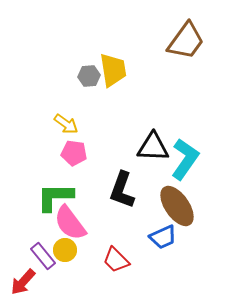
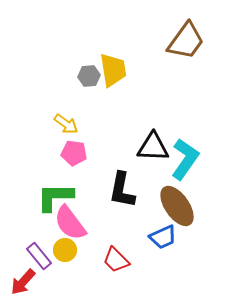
black L-shape: rotated 9 degrees counterclockwise
purple rectangle: moved 4 px left
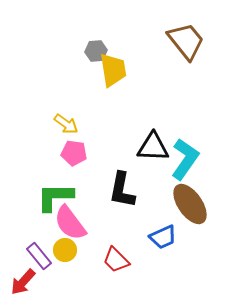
brown trapezoid: rotated 75 degrees counterclockwise
gray hexagon: moved 7 px right, 25 px up
brown ellipse: moved 13 px right, 2 px up
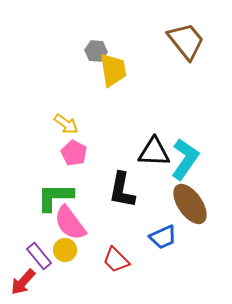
gray hexagon: rotated 10 degrees clockwise
black triangle: moved 1 px right, 5 px down
pink pentagon: rotated 20 degrees clockwise
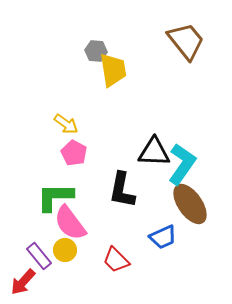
cyan L-shape: moved 3 px left, 5 px down
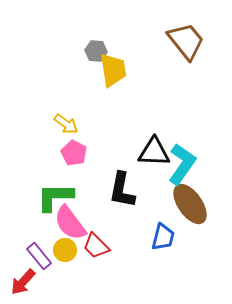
blue trapezoid: rotated 52 degrees counterclockwise
red trapezoid: moved 20 px left, 14 px up
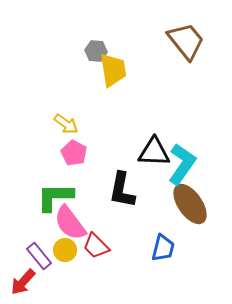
blue trapezoid: moved 11 px down
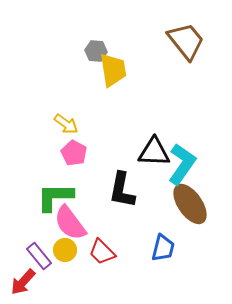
red trapezoid: moved 6 px right, 6 px down
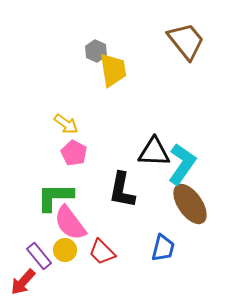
gray hexagon: rotated 20 degrees clockwise
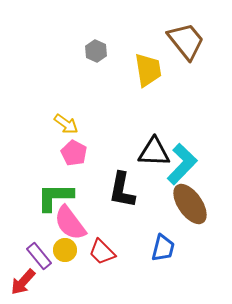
yellow trapezoid: moved 35 px right
cyan L-shape: rotated 9 degrees clockwise
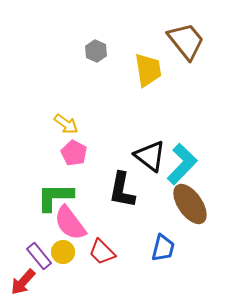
black triangle: moved 4 px left, 4 px down; rotated 36 degrees clockwise
yellow circle: moved 2 px left, 2 px down
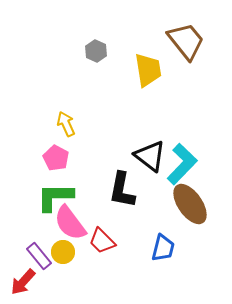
yellow arrow: rotated 150 degrees counterclockwise
pink pentagon: moved 18 px left, 5 px down
red trapezoid: moved 11 px up
